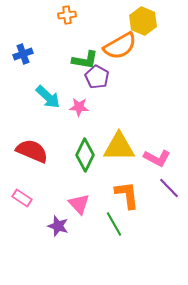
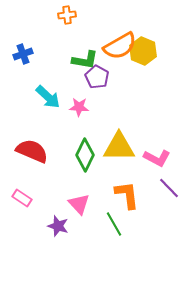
yellow hexagon: moved 30 px down
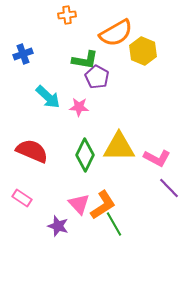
orange semicircle: moved 4 px left, 13 px up
orange L-shape: moved 24 px left, 10 px down; rotated 64 degrees clockwise
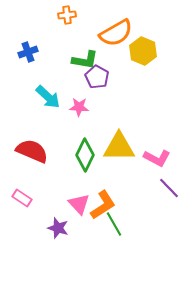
blue cross: moved 5 px right, 2 px up
purple star: moved 2 px down
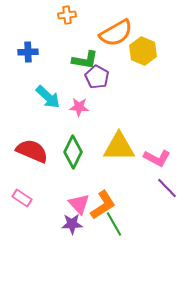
blue cross: rotated 18 degrees clockwise
green diamond: moved 12 px left, 3 px up
purple line: moved 2 px left
purple star: moved 14 px right, 4 px up; rotated 20 degrees counterclockwise
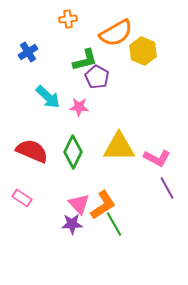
orange cross: moved 1 px right, 4 px down
blue cross: rotated 30 degrees counterclockwise
green L-shape: rotated 24 degrees counterclockwise
purple line: rotated 15 degrees clockwise
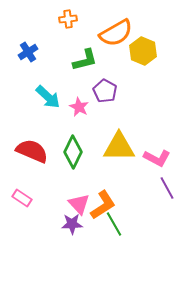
purple pentagon: moved 8 px right, 14 px down
pink star: rotated 24 degrees clockwise
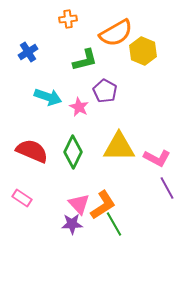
cyan arrow: rotated 24 degrees counterclockwise
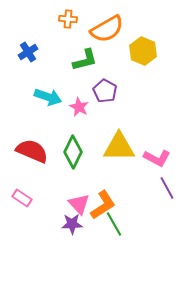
orange cross: rotated 12 degrees clockwise
orange semicircle: moved 9 px left, 4 px up
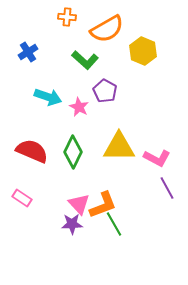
orange cross: moved 1 px left, 2 px up
green L-shape: rotated 56 degrees clockwise
orange L-shape: rotated 12 degrees clockwise
